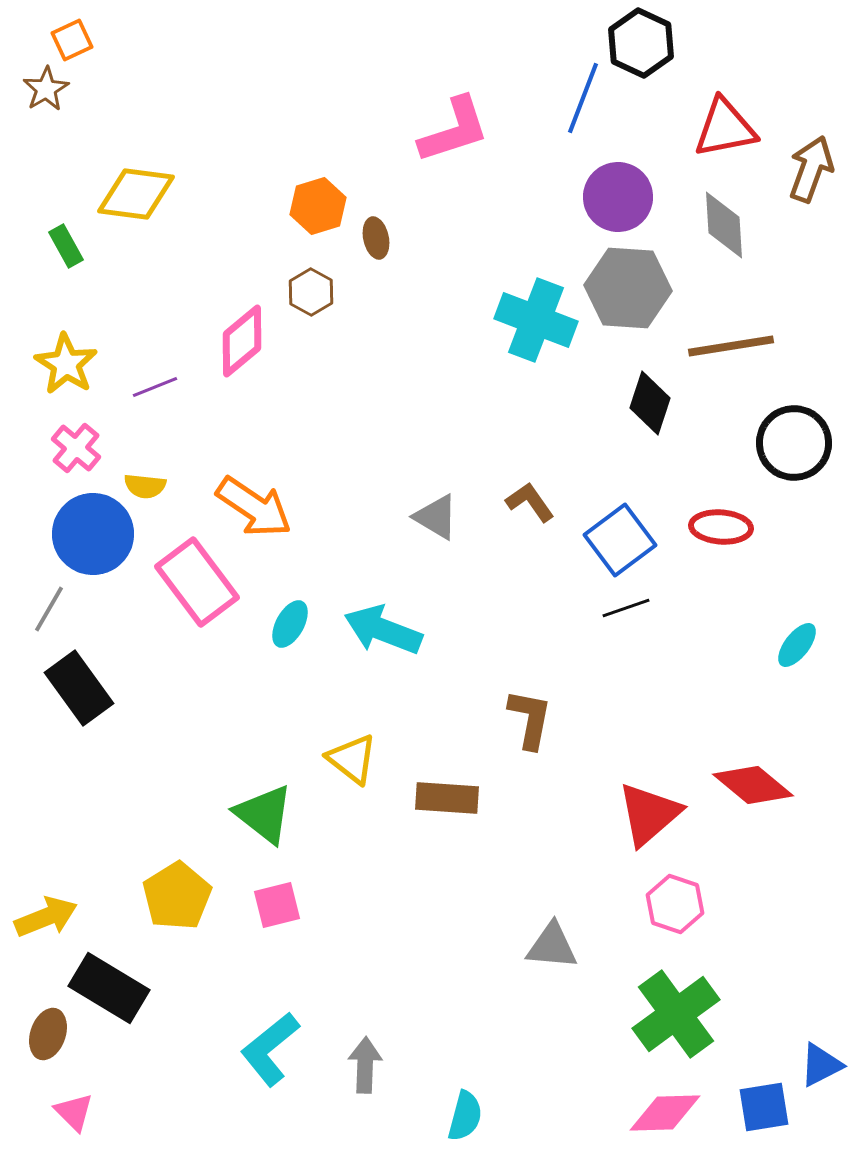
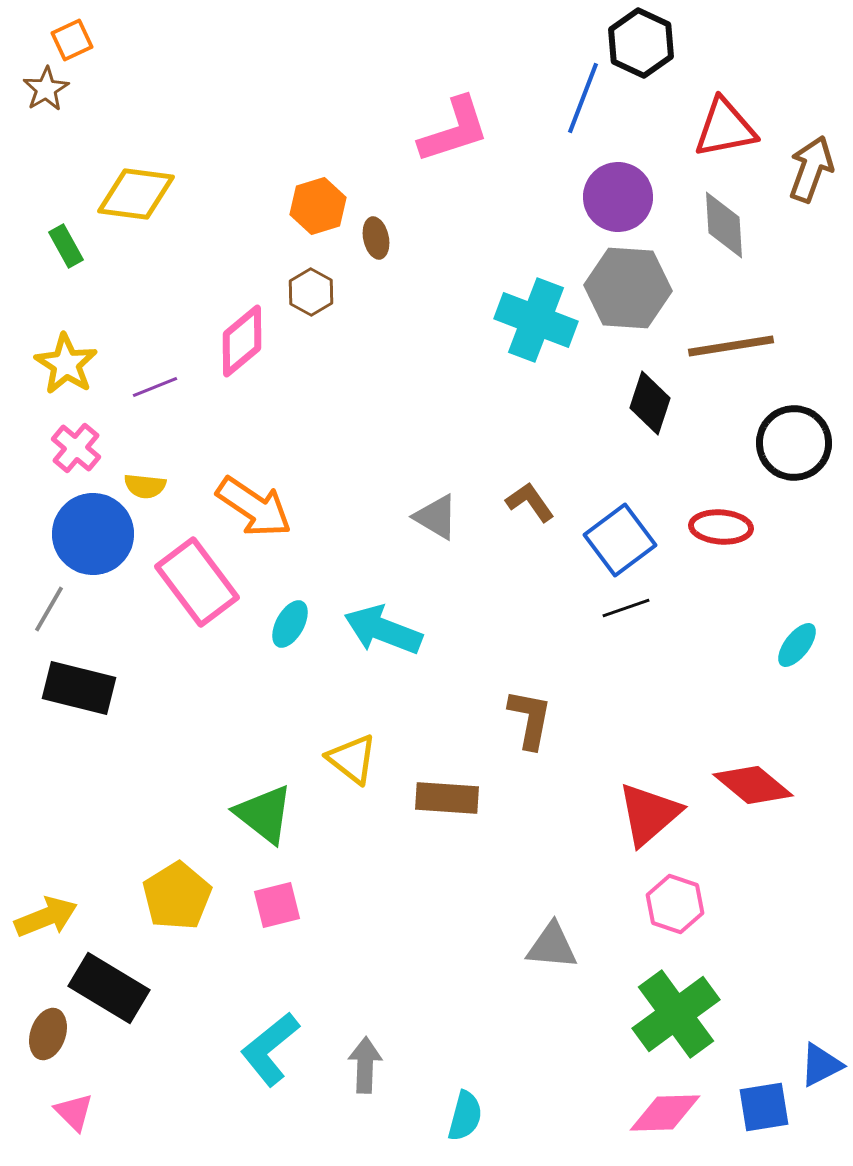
black rectangle at (79, 688): rotated 40 degrees counterclockwise
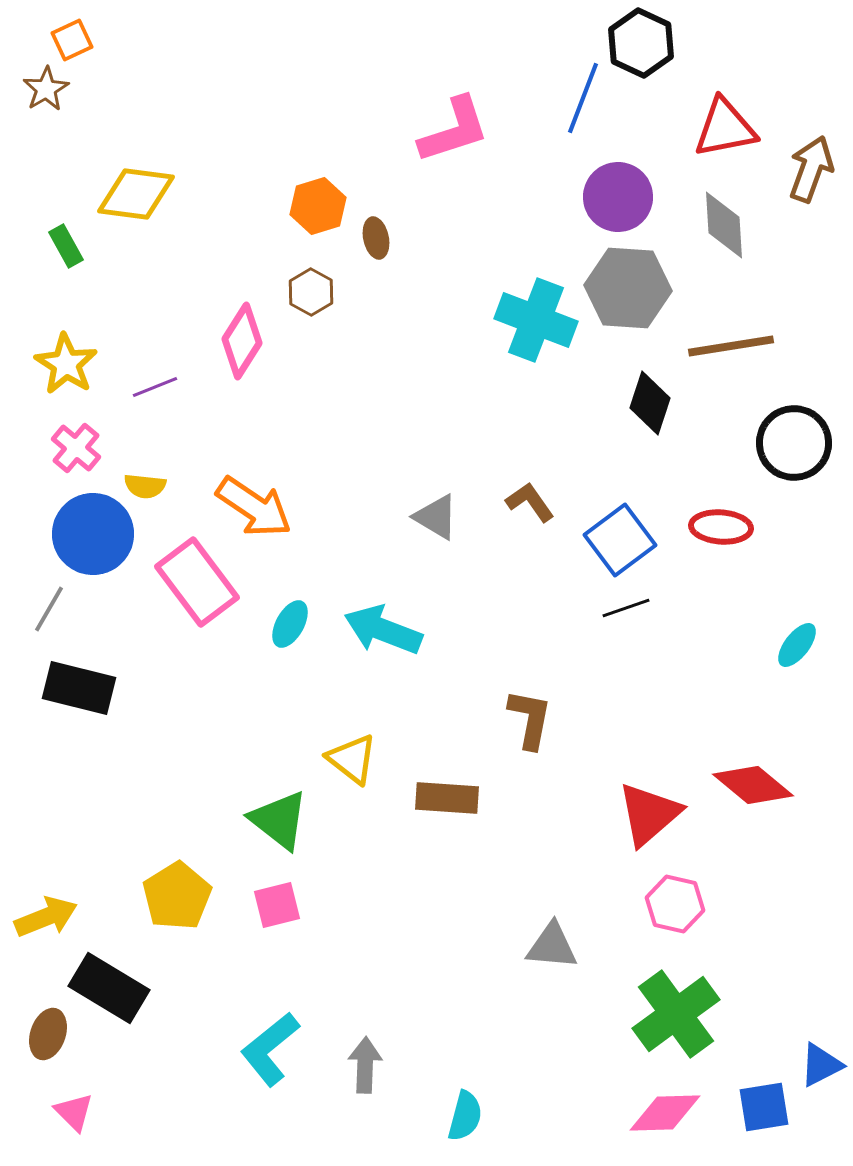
pink diamond at (242, 341): rotated 18 degrees counterclockwise
green triangle at (264, 814): moved 15 px right, 6 px down
pink hexagon at (675, 904): rotated 6 degrees counterclockwise
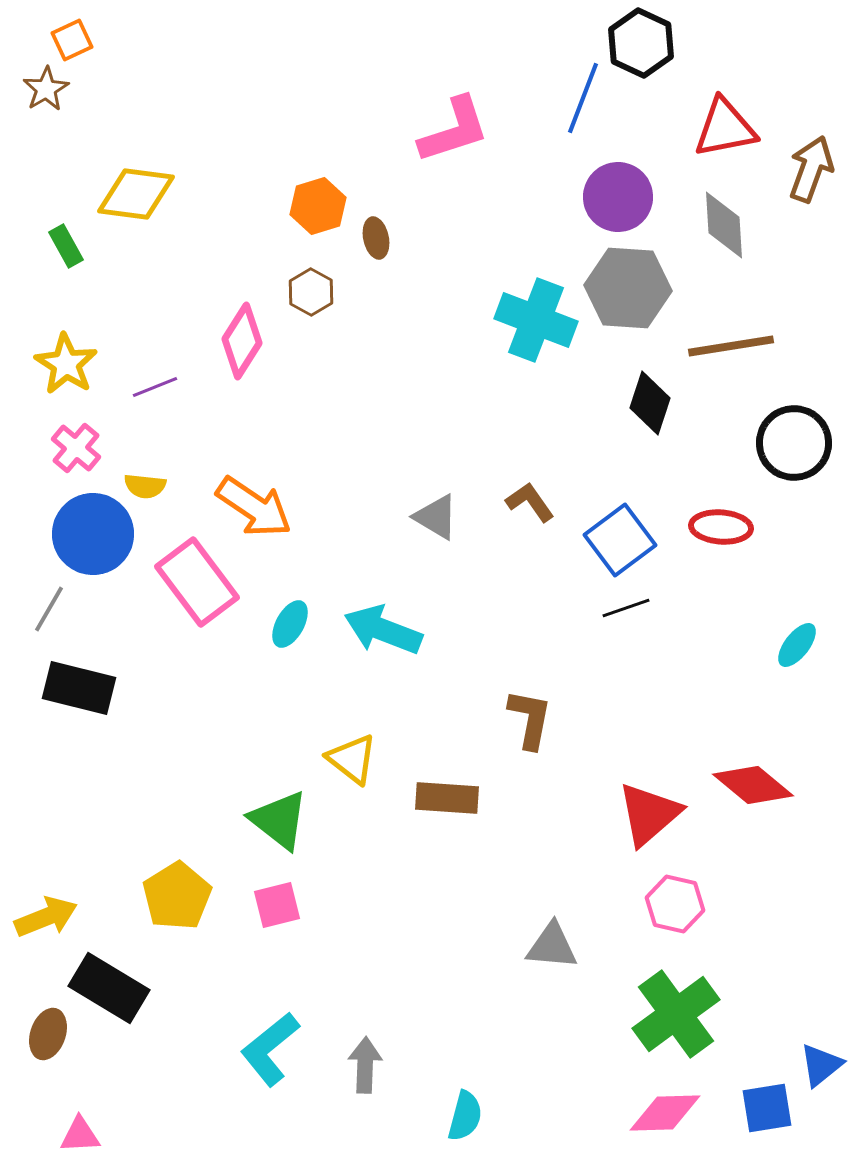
blue triangle at (821, 1065): rotated 12 degrees counterclockwise
blue square at (764, 1107): moved 3 px right, 1 px down
pink triangle at (74, 1112): moved 6 px right, 23 px down; rotated 48 degrees counterclockwise
